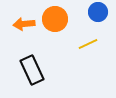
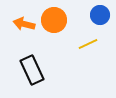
blue circle: moved 2 px right, 3 px down
orange circle: moved 1 px left, 1 px down
orange arrow: rotated 20 degrees clockwise
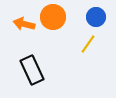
blue circle: moved 4 px left, 2 px down
orange circle: moved 1 px left, 3 px up
yellow line: rotated 30 degrees counterclockwise
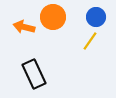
orange arrow: moved 3 px down
yellow line: moved 2 px right, 3 px up
black rectangle: moved 2 px right, 4 px down
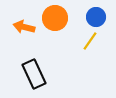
orange circle: moved 2 px right, 1 px down
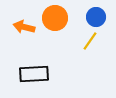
black rectangle: rotated 68 degrees counterclockwise
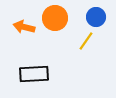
yellow line: moved 4 px left
